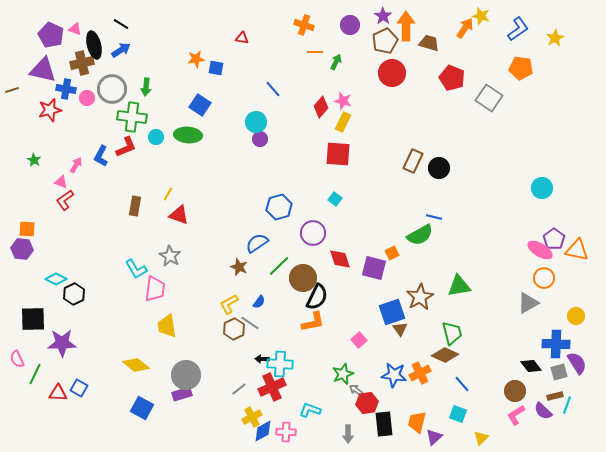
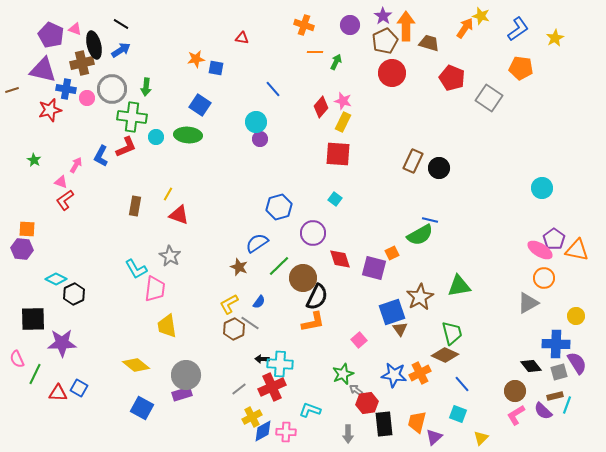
blue line at (434, 217): moved 4 px left, 3 px down
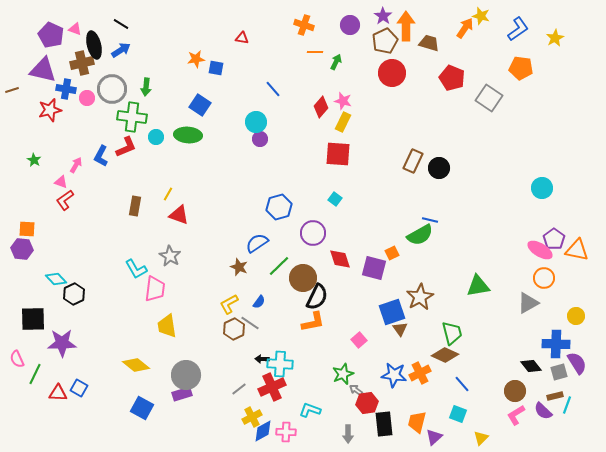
cyan diamond at (56, 279): rotated 20 degrees clockwise
green triangle at (459, 286): moved 19 px right
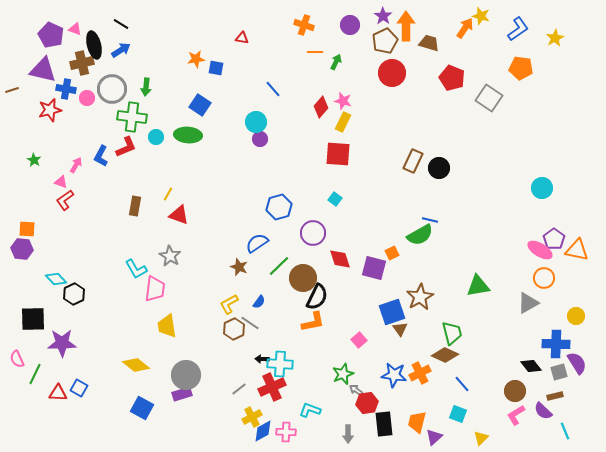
cyan line at (567, 405): moved 2 px left, 26 px down; rotated 42 degrees counterclockwise
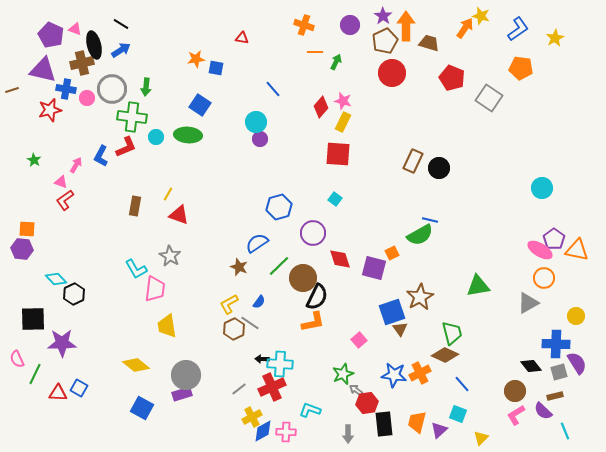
purple triangle at (434, 437): moved 5 px right, 7 px up
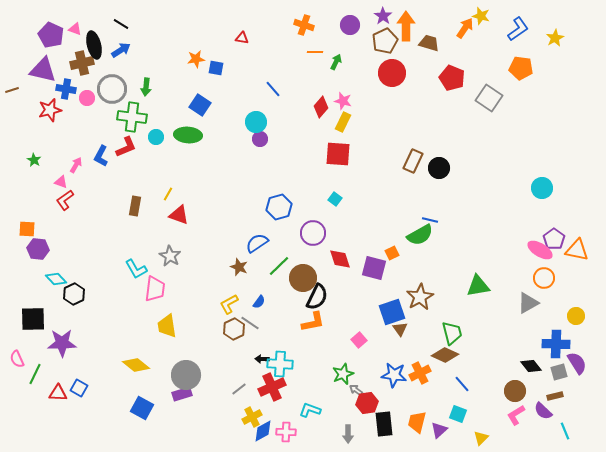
purple hexagon at (22, 249): moved 16 px right
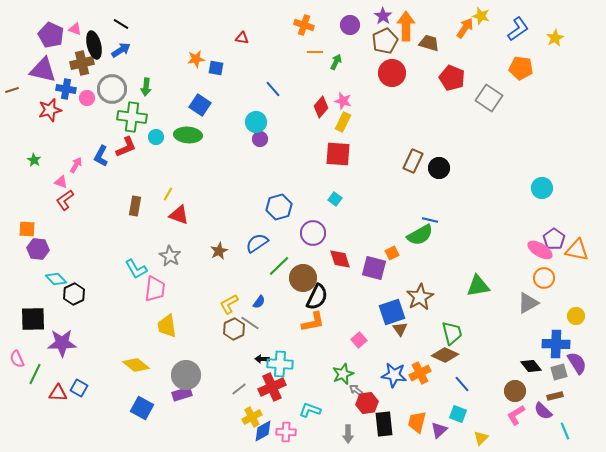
brown star at (239, 267): moved 20 px left, 16 px up; rotated 24 degrees clockwise
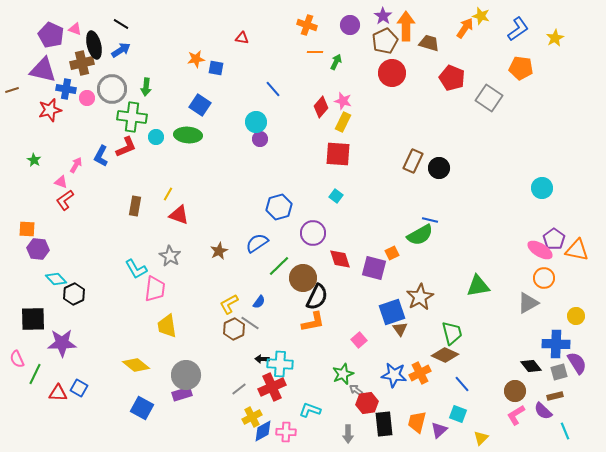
orange cross at (304, 25): moved 3 px right
cyan square at (335, 199): moved 1 px right, 3 px up
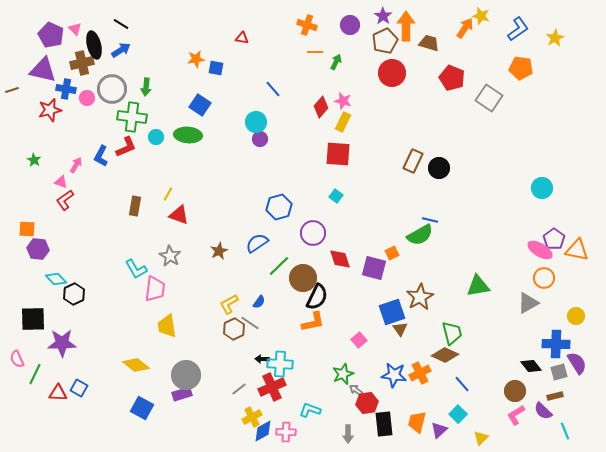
pink triangle at (75, 29): rotated 24 degrees clockwise
cyan square at (458, 414): rotated 24 degrees clockwise
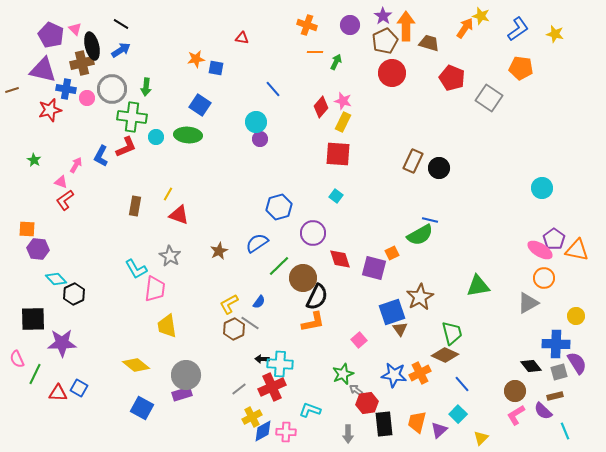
yellow star at (555, 38): moved 4 px up; rotated 30 degrees counterclockwise
black ellipse at (94, 45): moved 2 px left, 1 px down
